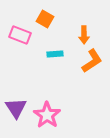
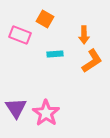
pink star: moved 1 px left, 2 px up
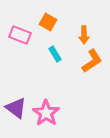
orange square: moved 3 px right, 3 px down
cyan rectangle: rotated 63 degrees clockwise
purple triangle: rotated 20 degrees counterclockwise
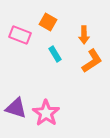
purple triangle: rotated 20 degrees counterclockwise
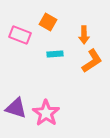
cyan rectangle: rotated 63 degrees counterclockwise
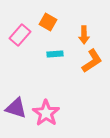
pink rectangle: rotated 70 degrees counterclockwise
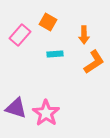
orange L-shape: moved 2 px right, 1 px down
